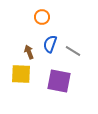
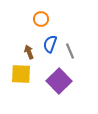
orange circle: moved 1 px left, 2 px down
gray line: moved 3 px left; rotated 35 degrees clockwise
purple square: rotated 35 degrees clockwise
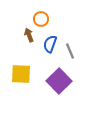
brown arrow: moved 17 px up
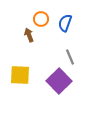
blue semicircle: moved 15 px right, 21 px up
gray line: moved 6 px down
yellow square: moved 1 px left, 1 px down
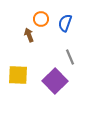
yellow square: moved 2 px left
purple square: moved 4 px left
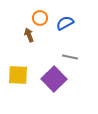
orange circle: moved 1 px left, 1 px up
blue semicircle: rotated 42 degrees clockwise
gray line: rotated 56 degrees counterclockwise
purple square: moved 1 px left, 2 px up
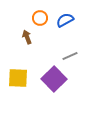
blue semicircle: moved 3 px up
brown arrow: moved 2 px left, 2 px down
gray line: moved 1 px up; rotated 35 degrees counterclockwise
yellow square: moved 3 px down
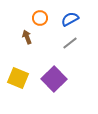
blue semicircle: moved 5 px right, 1 px up
gray line: moved 13 px up; rotated 14 degrees counterclockwise
yellow square: rotated 20 degrees clockwise
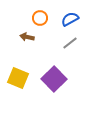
brown arrow: rotated 56 degrees counterclockwise
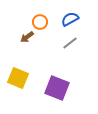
orange circle: moved 4 px down
brown arrow: rotated 48 degrees counterclockwise
purple square: moved 3 px right, 9 px down; rotated 25 degrees counterclockwise
